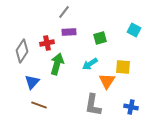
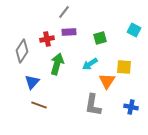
red cross: moved 4 px up
yellow square: moved 1 px right
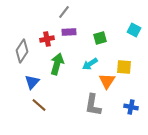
brown line: rotated 21 degrees clockwise
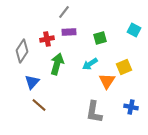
yellow square: rotated 28 degrees counterclockwise
gray L-shape: moved 1 px right, 7 px down
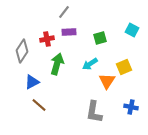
cyan square: moved 2 px left
blue triangle: rotated 21 degrees clockwise
